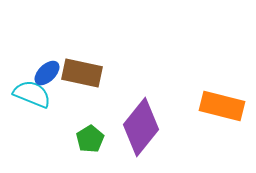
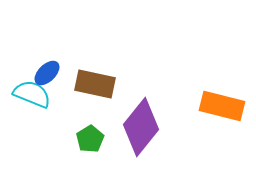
brown rectangle: moved 13 px right, 11 px down
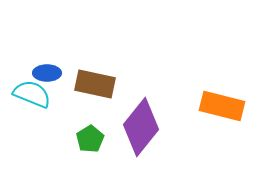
blue ellipse: rotated 44 degrees clockwise
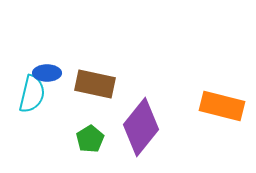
cyan semicircle: rotated 81 degrees clockwise
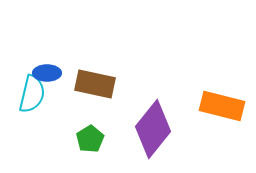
purple diamond: moved 12 px right, 2 px down
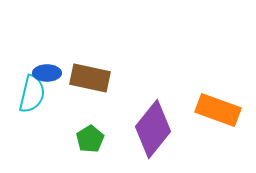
brown rectangle: moved 5 px left, 6 px up
orange rectangle: moved 4 px left, 4 px down; rotated 6 degrees clockwise
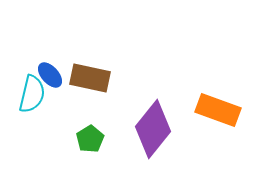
blue ellipse: moved 3 px right, 2 px down; rotated 48 degrees clockwise
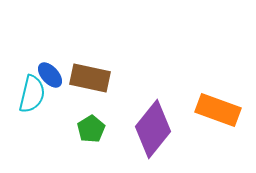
green pentagon: moved 1 px right, 10 px up
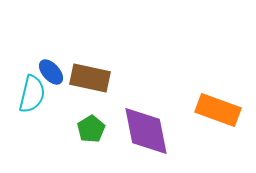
blue ellipse: moved 1 px right, 3 px up
purple diamond: moved 7 px left, 2 px down; rotated 50 degrees counterclockwise
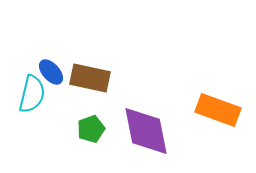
green pentagon: rotated 12 degrees clockwise
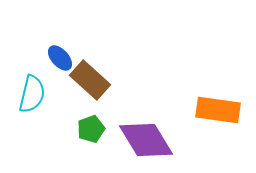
blue ellipse: moved 9 px right, 14 px up
brown rectangle: moved 2 px down; rotated 30 degrees clockwise
orange rectangle: rotated 12 degrees counterclockwise
purple diamond: moved 9 px down; rotated 20 degrees counterclockwise
